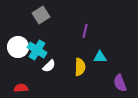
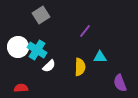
purple line: rotated 24 degrees clockwise
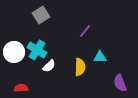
white circle: moved 4 px left, 5 px down
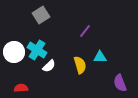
yellow semicircle: moved 2 px up; rotated 18 degrees counterclockwise
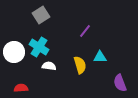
cyan cross: moved 2 px right, 3 px up
white semicircle: rotated 128 degrees counterclockwise
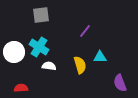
gray square: rotated 24 degrees clockwise
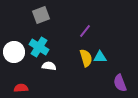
gray square: rotated 12 degrees counterclockwise
yellow semicircle: moved 6 px right, 7 px up
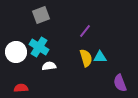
white circle: moved 2 px right
white semicircle: rotated 16 degrees counterclockwise
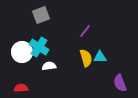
white circle: moved 6 px right
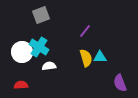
red semicircle: moved 3 px up
